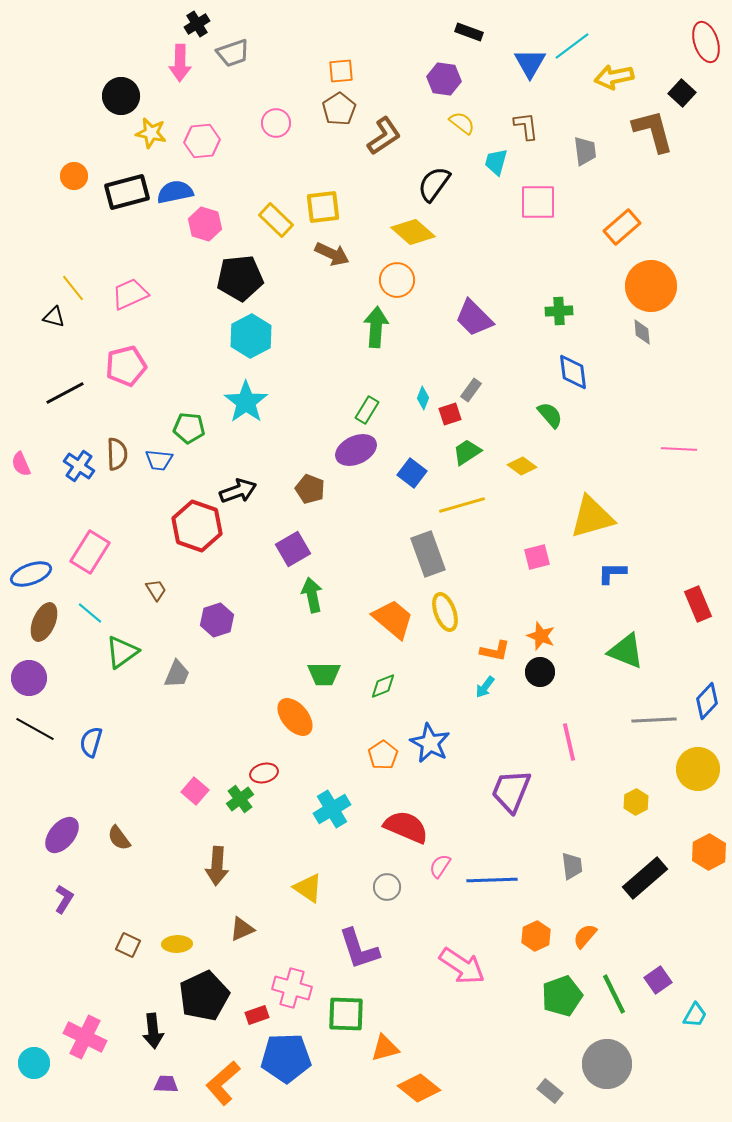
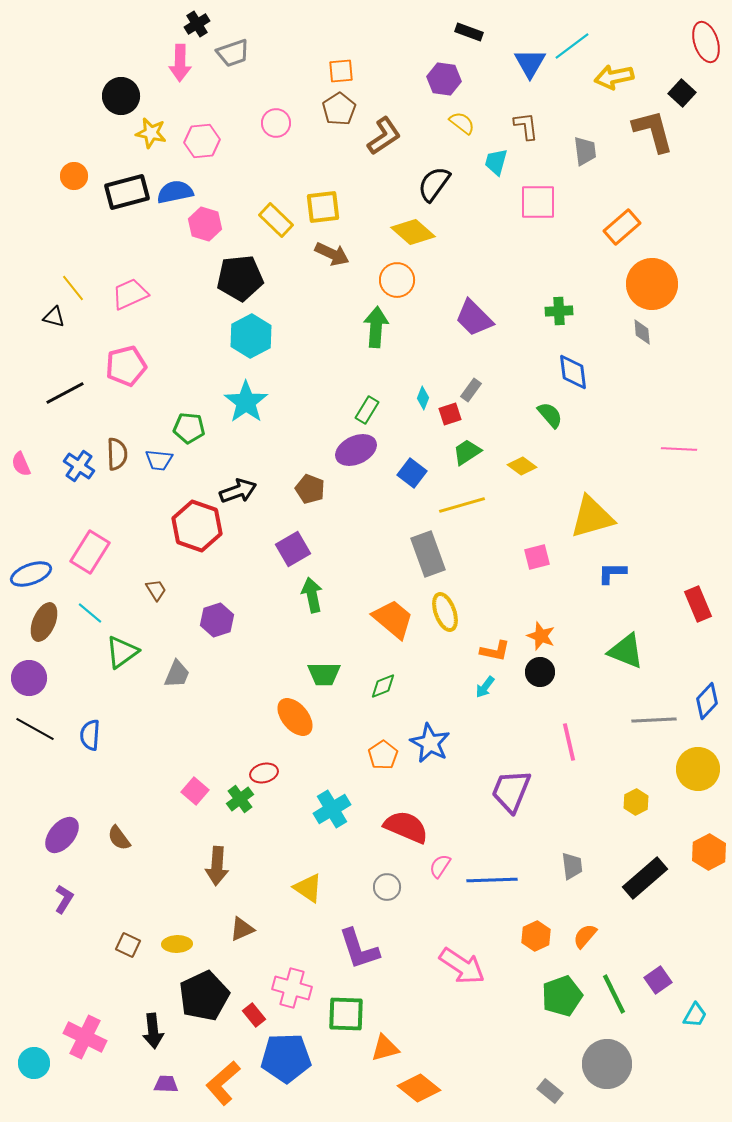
orange circle at (651, 286): moved 1 px right, 2 px up
blue semicircle at (91, 742): moved 1 px left, 7 px up; rotated 12 degrees counterclockwise
red rectangle at (257, 1015): moved 3 px left; rotated 70 degrees clockwise
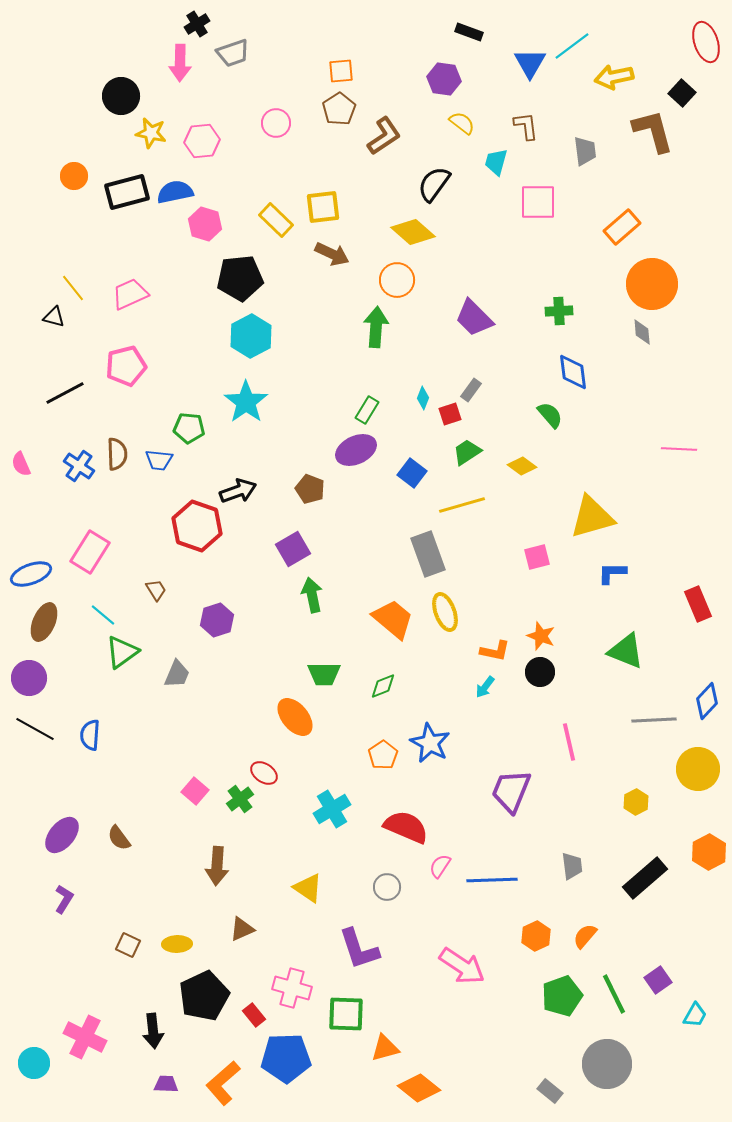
cyan line at (90, 613): moved 13 px right, 2 px down
red ellipse at (264, 773): rotated 48 degrees clockwise
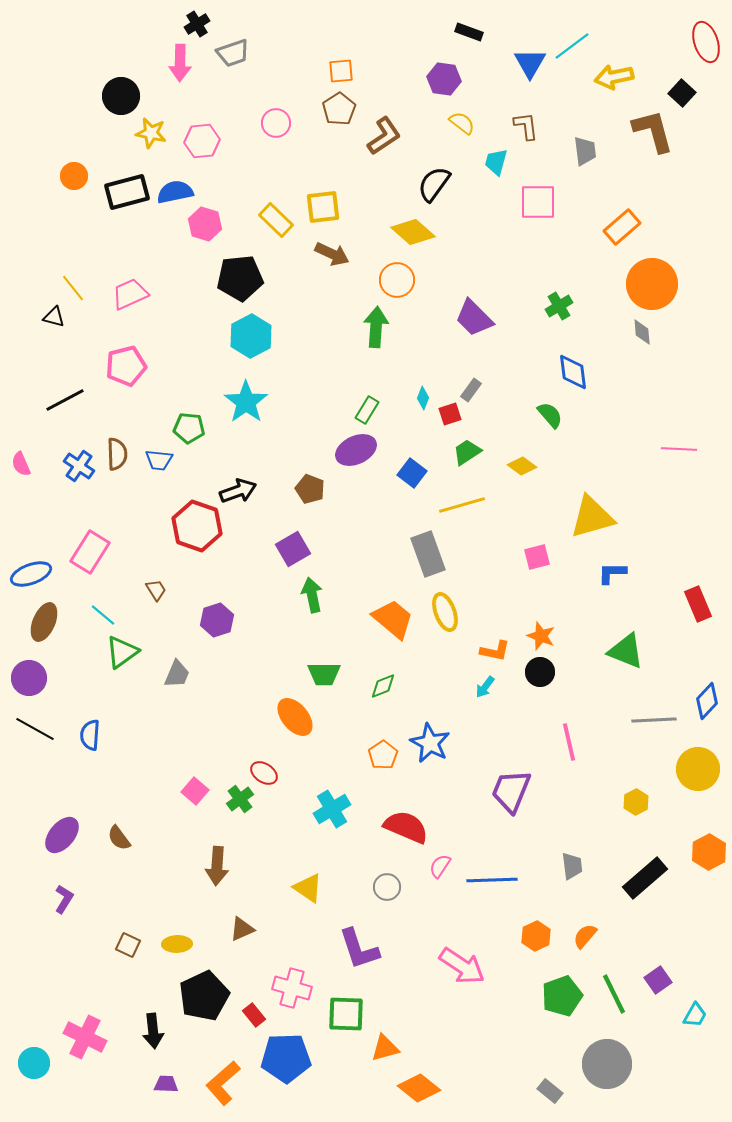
green cross at (559, 311): moved 5 px up; rotated 28 degrees counterclockwise
black line at (65, 393): moved 7 px down
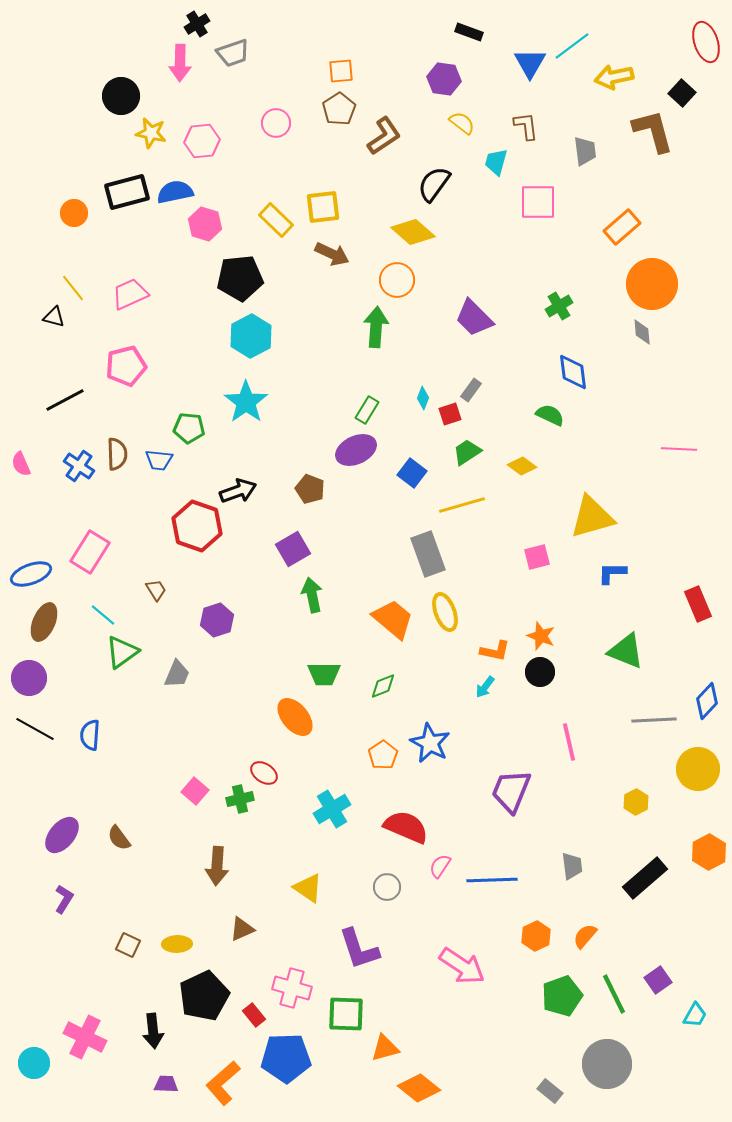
orange circle at (74, 176): moved 37 px down
green semicircle at (550, 415): rotated 24 degrees counterclockwise
green cross at (240, 799): rotated 24 degrees clockwise
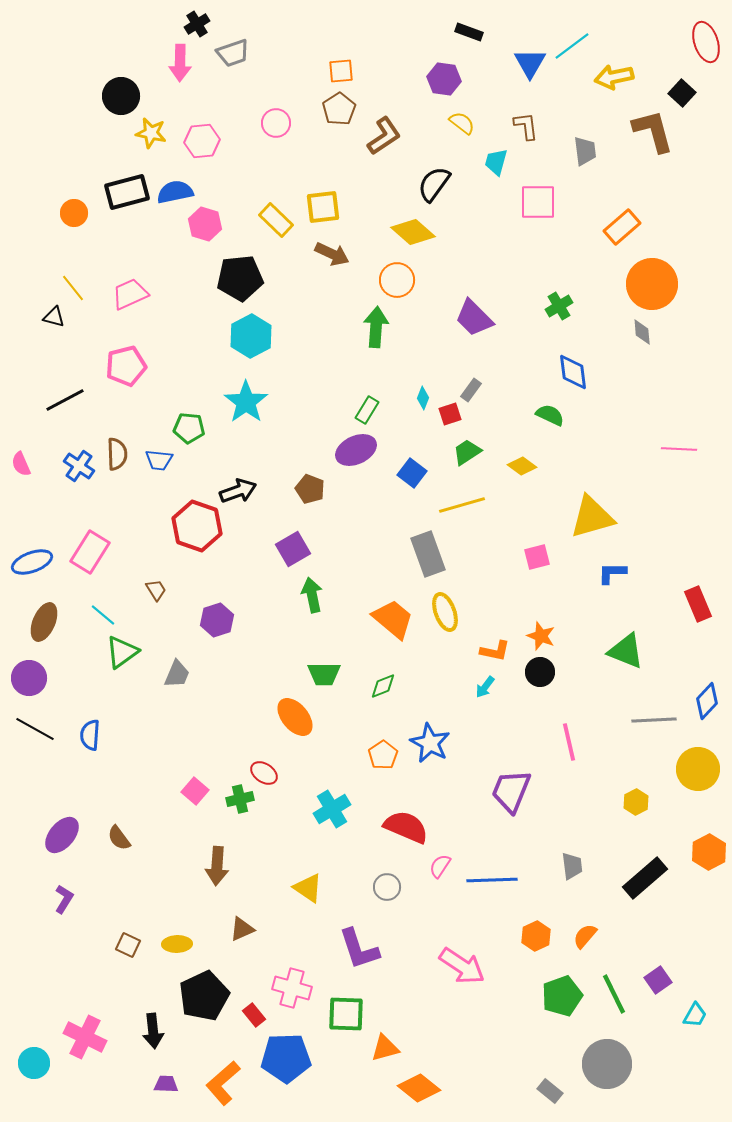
blue ellipse at (31, 574): moved 1 px right, 12 px up
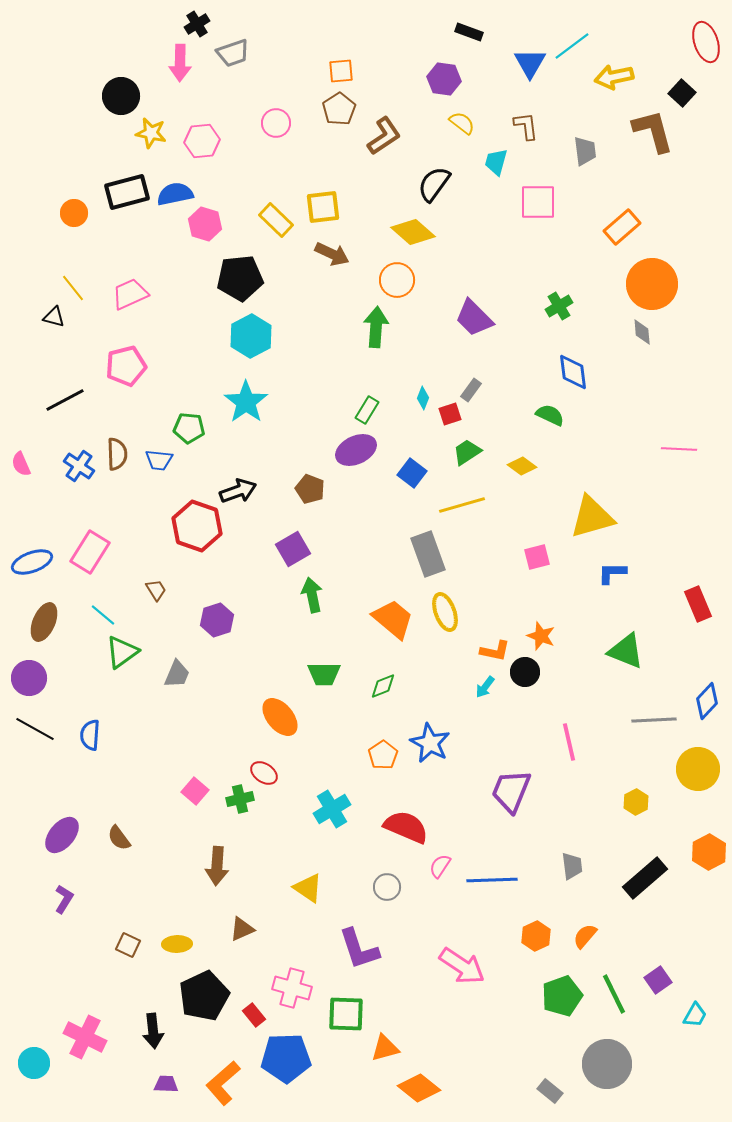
blue semicircle at (175, 192): moved 2 px down
black circle at (540, 672): moved 15 px left
orange ellipse at (295, 717): moved 15 px left
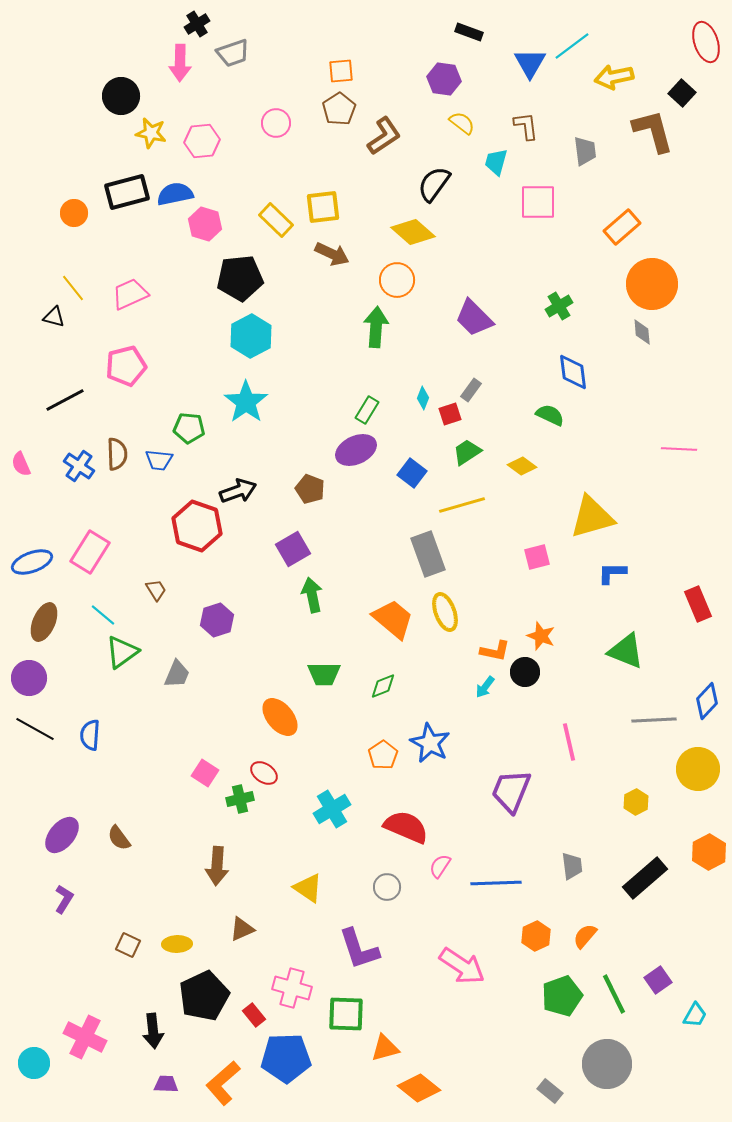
pink square at (195, 791): moved 10 px right, 18 px up; rotated 8 degrees counterclockwise
blue line at (492, 880): moved 4 px right, 3 px down
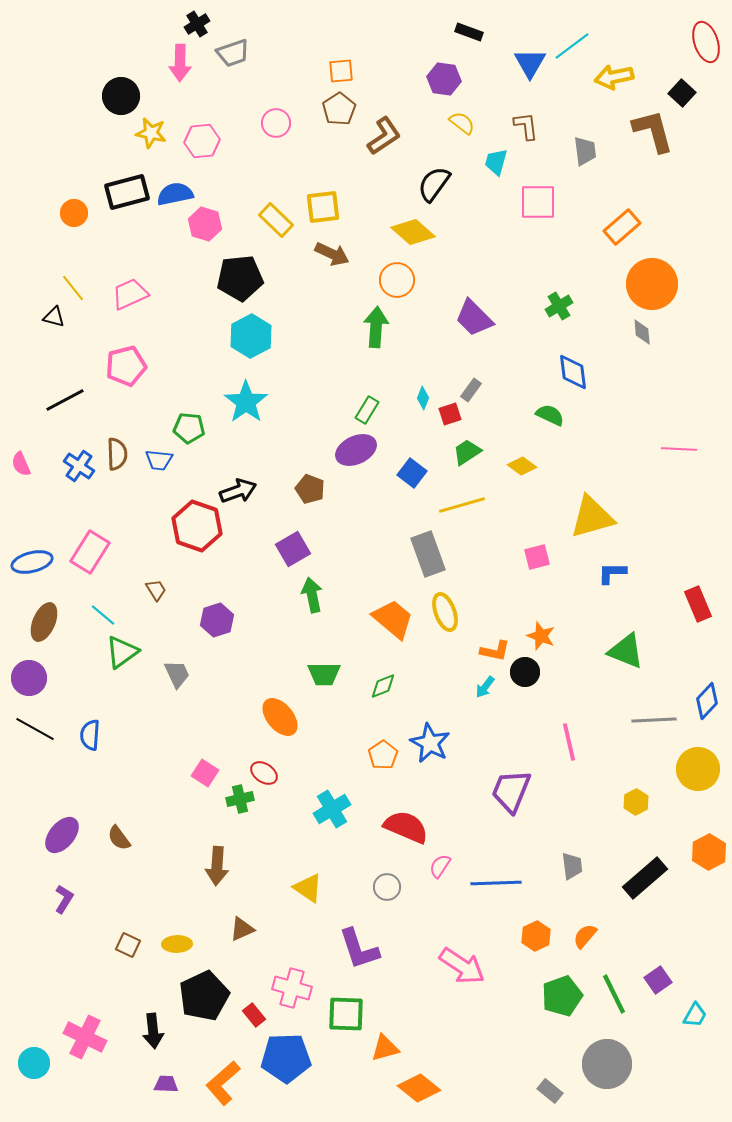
blue ellipse at (32, 562): rotated 6 degrees clockwise
gray trapezoid at (177, 674): rotated 48 degrees counterclockwise
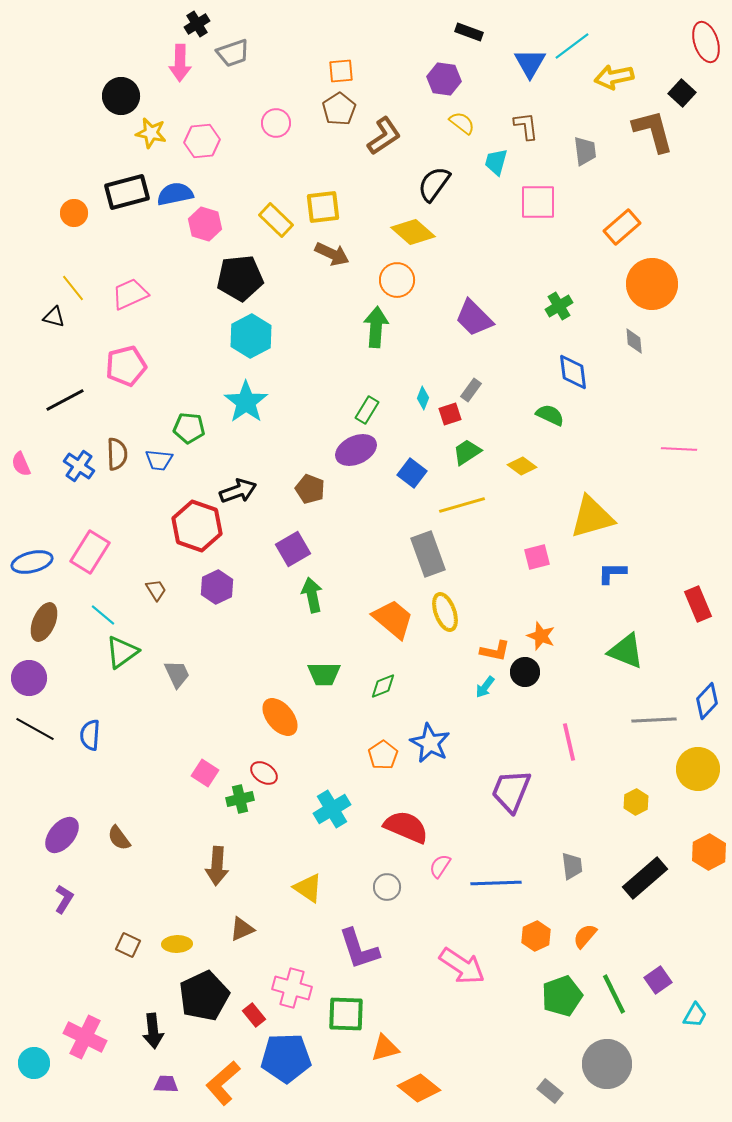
gray diamond at (642, 332): moved 8 px left, 9 px down
purple hexagon at (217, 620): moved 33 px up; rotated 8 degrees counterclockwise
